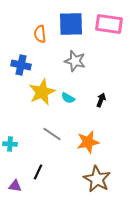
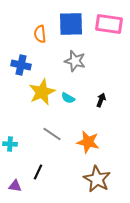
orange star: rotated 25 degrees clockwise
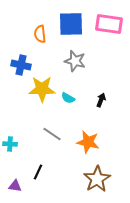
yellow star: moved 3 px up; rotated 24 degrees clockwise
brown star: rotated 12 degrees clockwise
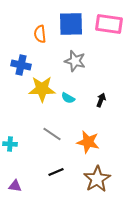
black line: moved 18 px right; rotated 42 degrees clockwise
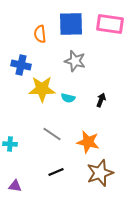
pink rectangle: moved 1 px right
cyan semicircle: rotated 16 degrees counterclockwise
brown star: moved 3 px right, 6 px up; rotated 12 degrees clockwise
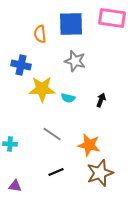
pink rectangle: moved 2 px right, 6 px up
orange star: moved 1 px right, 3 px down
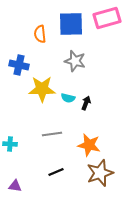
pink rectangle: moved 5 px left; rotated 24 degrees counterclockwise
blue cross: moved 2 px left
black arrow: moved 15 px left, 3 px down
gray line: rotated 42 degrees counterclockwise
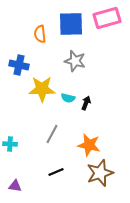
gray line: rotated 54 degrees counterclockwise
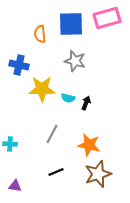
brown star: moved 2 px left, 1 px down
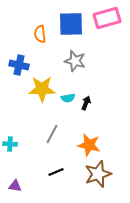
cyan semicircle: rotated 24 degrees counterclockwise
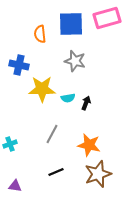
cyan cross: rotated 24 degrees counterclockwise
